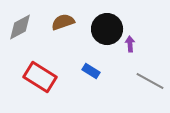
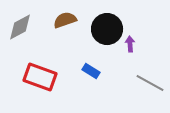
brown semicircle: moved 2 px right, 2 px up
red rectangle: rotated 12 degrees counterclockwise
gray line: moved 2 px down
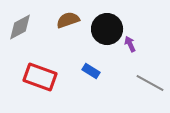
brown semicircle: moved 3 px right
purple arrow: rotated 21 degrees counterclockwise
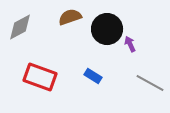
brown semicircle: moved 2 px right, 3 px up
blue rectangle: moved 2 px right, 5 px down
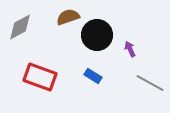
brown semicircle: moved 2 px left
black circle: moved 10 px left, 6 px down
purple arrow: moved 5 px down
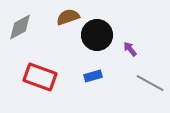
purple arrow: rotated 14 degrees counterclockwise
blue rectangle: rotated 48 degrees counterclockwise
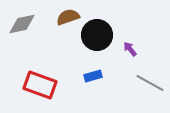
gray diamond: moved 2 px right, 3 px up; rotated 16 degrees clockwise
red rectangle: moved 8 px down
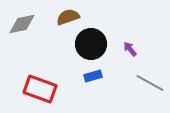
black circle: moved 6 px left, 9 px down
red rectangle: moved 4 px down
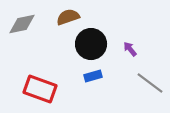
gray line: rotated 8 degrees clockwise
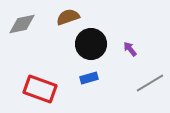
blue rectangle: moved 4 px left, 2 px down
gray line: rotated 68 degrees counterclockwise
